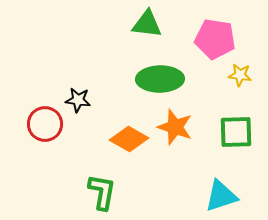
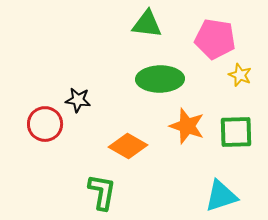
yellow star: rotated 15 degrees clockwise
orange star: moved 12 px right, 1 px up
orange diamond: moved 1 px left, 7 px down
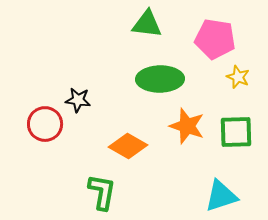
yellow star: moved 2 px left, 2 px down
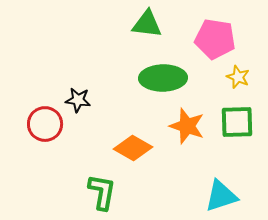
green ellipse: moved 3 px right, 1 px up
green square: moved 1 px right, 10 px up
orange diamond: moved 5 px right, 2 px down
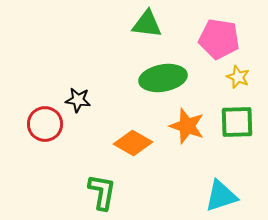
pink pentagon: moved 4 px right
green ellipse: rotated 9 degrees counterclockwise
orange diamond: moved 5 px up
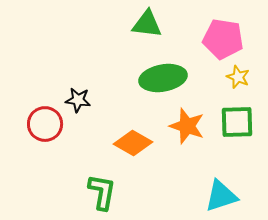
pink pentagon: moved 4 px right
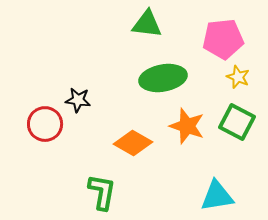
pink pentagon: rotated 15 degrees counterclockwise
green square: rotated 30 degrees clockwise
cyan triangle: moved 4 px left; rotated 9 degrees clockwise
